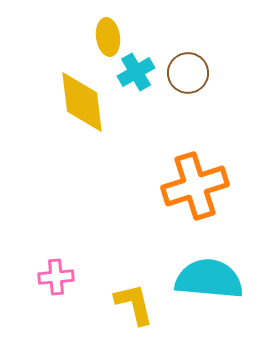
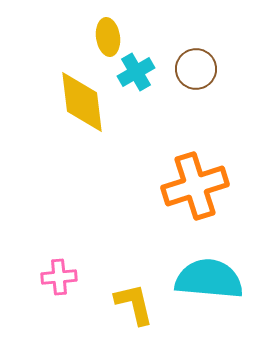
brown circle: moved 8 px right, 4 px up
pink cross: moved 3 px right
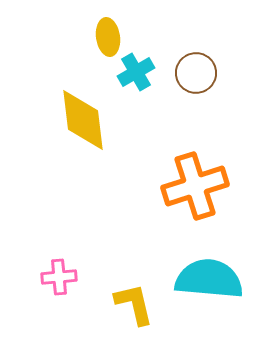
brown circle: moved 4 px down
yellow diamond: moved 1 px right, 18 px down
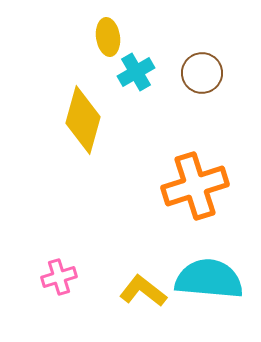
brown circle: moved 6 px right
yellow diamond: rotated 22 degrees clockwise
pink cross: rotated 12 degrees counterclockwise
yellow L-shape: moved 9 px right, 13 px up; rotated 39 degrees counterclockwise
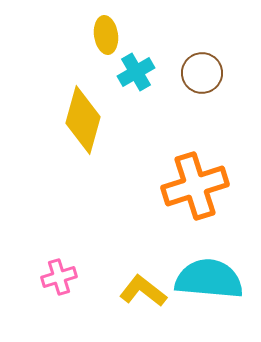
yellow ellipse: moved 2 px left, 2 px up
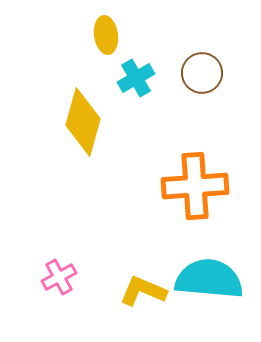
cyan cross: moved 6 px down
yellow diamond: moved 2 px down
orange cross: rotated 14 degrees clockwise
pink cross: rotated 12 degrees counterclockwise
yellow L-shape: rotated 15 degrees counterclockwise
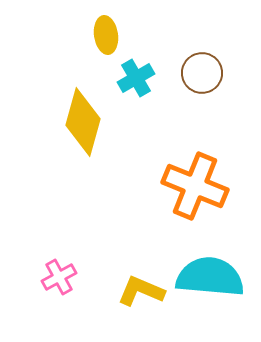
orange cross: rotated 26 degrees clockwise
cyan semicircle: moved 1 px right, 2 px up
yellow L-shape: moved 2 px left
